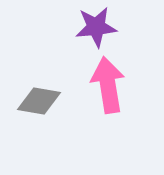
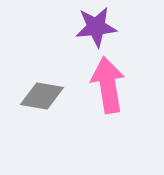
gray diamond: moved 3 px right, 5 px up
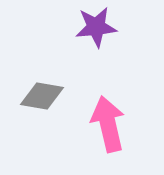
pink arrow: moved 39 px down; rotated 4 degrees counterclockwise
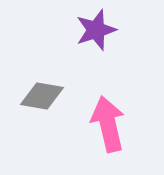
purple star: moved 3 px down; rotated 12 degrees counterclockwise
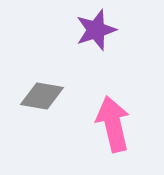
pink arrow: moved 5 px right
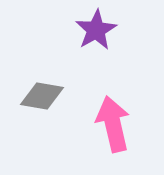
purple star: rotated 12 degrees counterclockwise
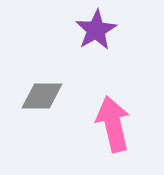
gray diamond: rotated 9 degrees counterclockwise
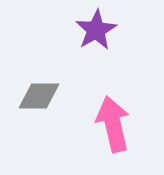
gray diamond: moved 3 px left
